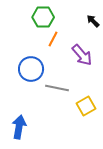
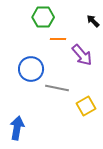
orange line: moved 5 px right; rotated 63 degrees clockwise
blue arrow: moved 2 px left, 1 px down
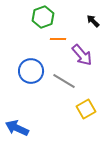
green hexagon: rotated 20 degrees counterclockwise
blue circle: moved 2 px down
gray line: moved 7 px right, 7 px up; rotated 20 degrees clockwise
yellow square: moved 3 px down
blue arrow: rotated 75 degrees counterclockwise
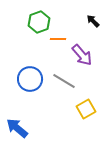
green hexagon: moved 4 px left, 5 px down
blue circle: moved 1 px left, 8 px down
blue arrow: rotated 15 degrees clockwise
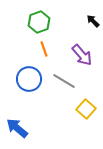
orange line: moved 14 px left, 10 px down; rotated 70 degrees clockwise
blue circle: moved 1 px left
yellow square: rotated 18 degrees counterclockwise
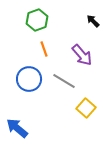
green hexagon: moved 2 px left, 2 px up
yellow square: moved 1 px up
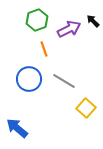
purple arrow: moved 13 px left, 26 px up; rotated 75 degrees counterclockwise
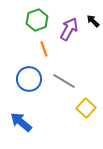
purple arrow: rotated 35 degrees counterclockwise
blue arrow: moved 4 px right, 6 px up
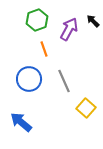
gray line: rotated 35 degrees clockwise
